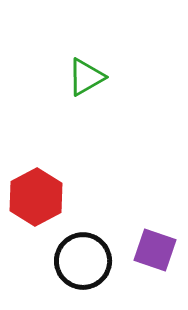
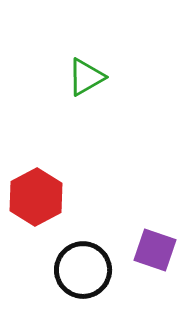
black circle: moved 9 px down
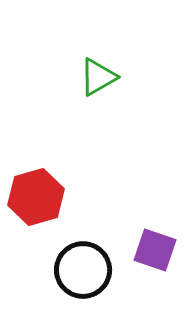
green triangle: moved 12 px right
red hexagon: rotated 12 degrees clockwise
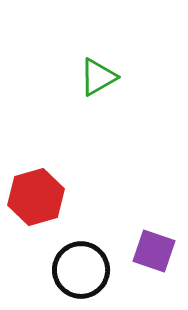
purple square: moved 1 px left, 1 px down
black circle: moved 2 px left
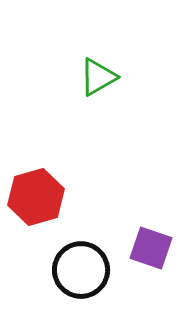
purple square: moved 3 px left, 3 px up
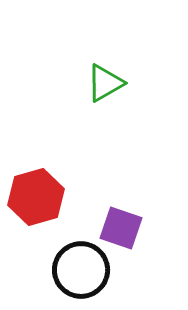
green triangle: moved 7 px right, 6 px down
purple square: moved 30 px left, 20 px up
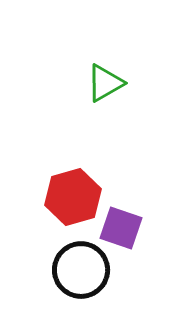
red hexagon: moved 37 px right
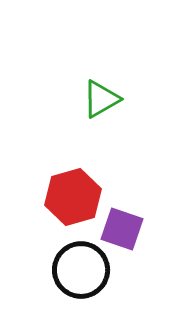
green triangle: moved 4 px left, 16 px down
purple square: moved 1 px right, 1 px down
